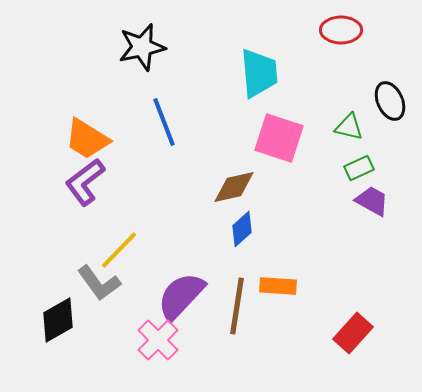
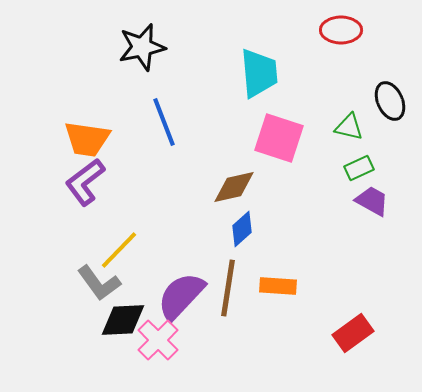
orange trapezoid: rotated 24 degrees counterclockwise
brown line: moved 9 px left, 18 px up
black diamond: moved 65 px right; rotated 27 degrees clockwise
red rectangle: rotated 12 degrees clockwise
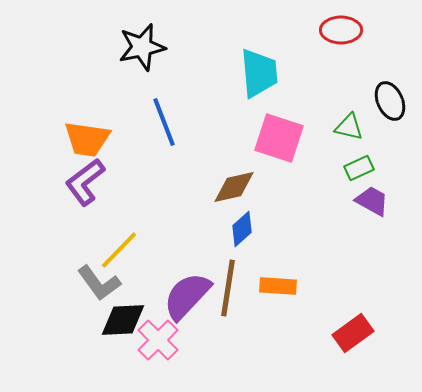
purple semicircle: moved 6 px right
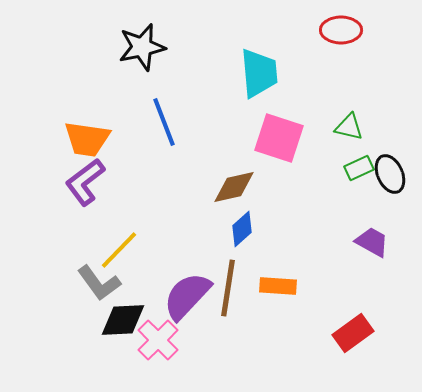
black ellipse: moved 73 px down
purple trapezoid: moved 41 px down
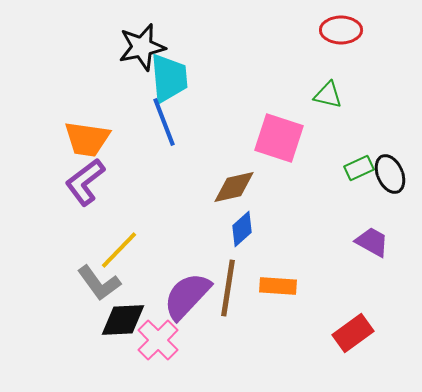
cyan trapezoid: moved 90 px left, 5 px down
green triangle: moved 21 px left, 32 px up
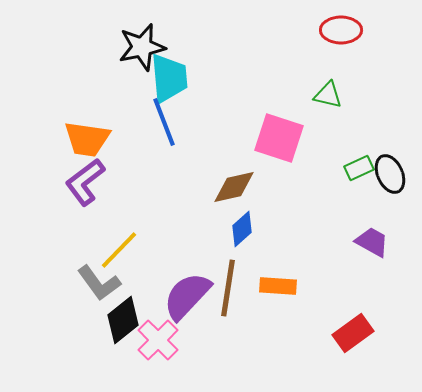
black diamond: rotated 36 degrees counterclockwise
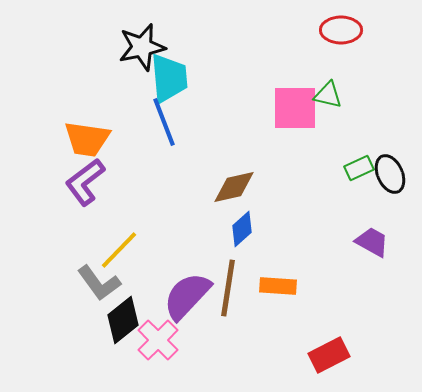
pink square: moved 16 px right, 30 px up; rotated 18 degrees counterclockwise
red rectangle: moved 24 px left, 22 px down; rotated 9 degrees clockwise
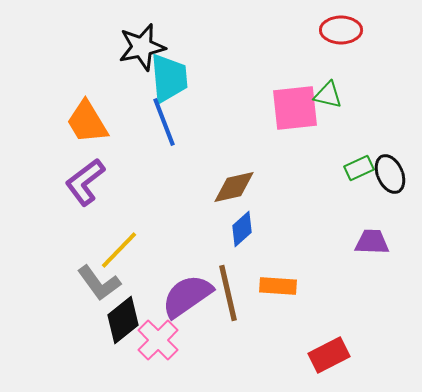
pink square: rotated 6 degrees counterclockwise
orange trapezoid: moved 17 px up; rotated 51 degrees clockwise
purple trapezoid: rotated 27 degrees counterclockwise
brown line: moved 5 px down; rotated 22 degrees counterclockwise
purple semicircle: rotated 12 degrees clockwise
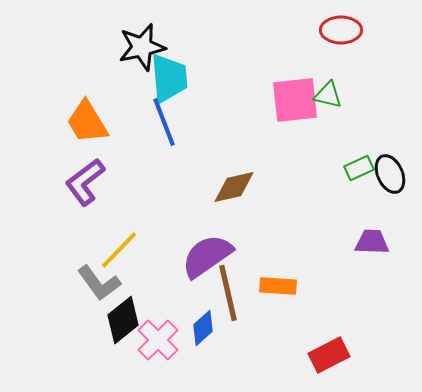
pink square: moved 8 px up
blue diamond: moved 39 px left, 99 px down
purple semicircle: moved 20 px right, 40 px up
